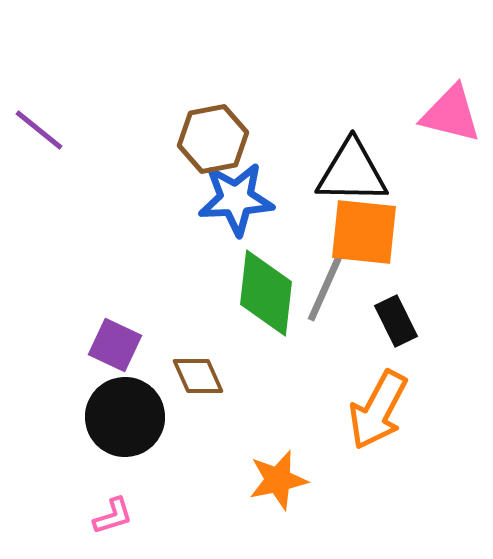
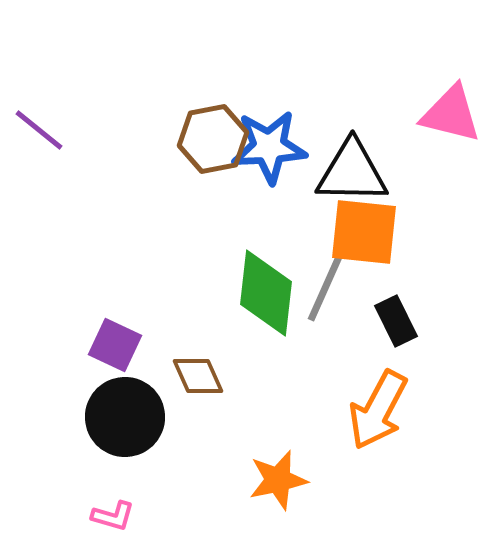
blue star: moved 33 px right, 52 px up
pink L-shape: rotated 33 degrees clockwise
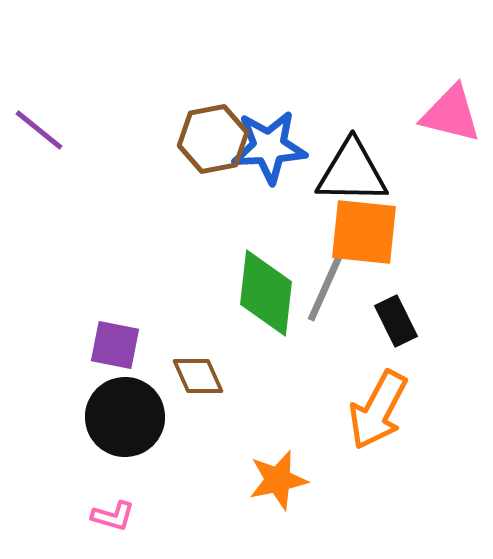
purple square: rotated 14 degrees counterclockwise
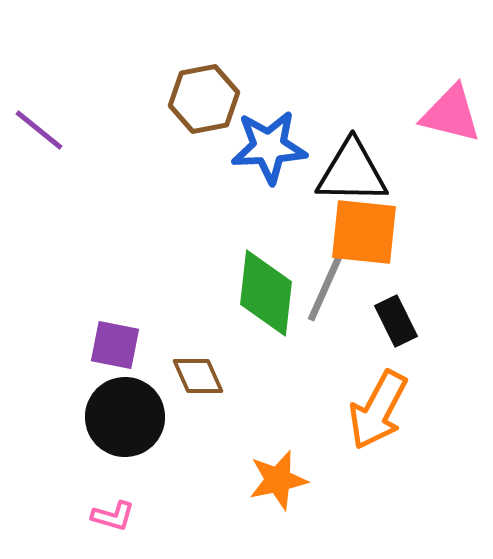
brown hexagon: moved 9 px left, 40 px up
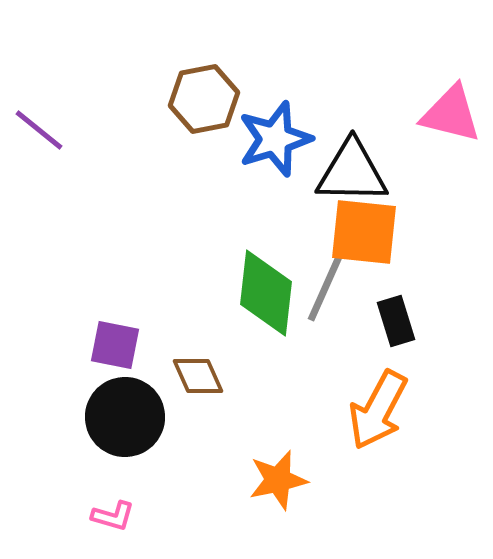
blue star: moved 6 px right, 8 px up; rotated 14 degrees counterclockwise
black rectangle: rotated 9 degrees clockwise
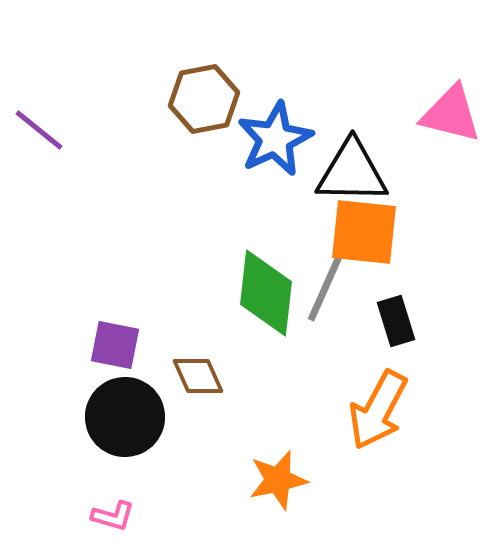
blue star: rotated 8 degrees counterclockwise
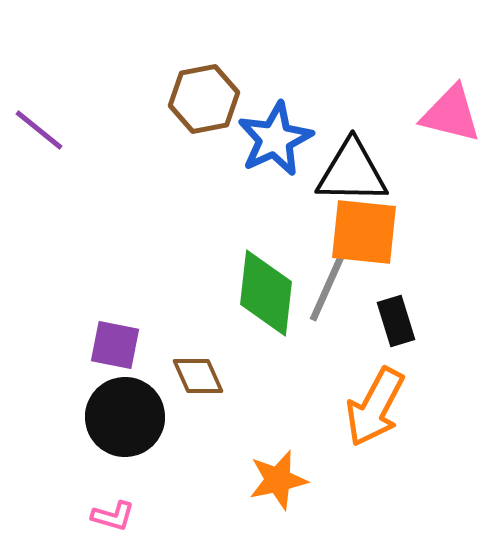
gray line: moved 2 px right
orange arrow: moved 3 px left, 3 px up
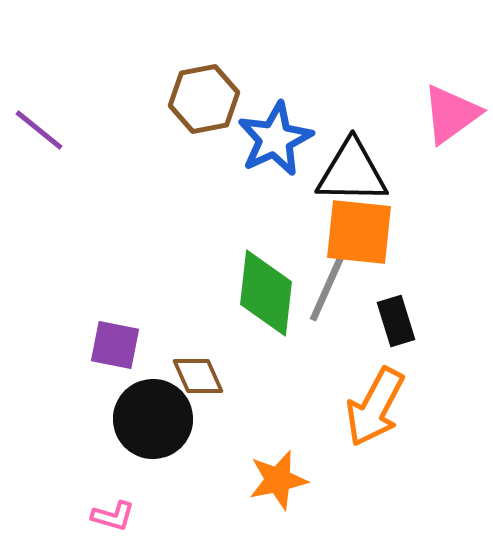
pink triangle: rotated 50 degrees counterclockwise
orange square: moved 5 px left
black circle: moved 28 px right, 2 px down
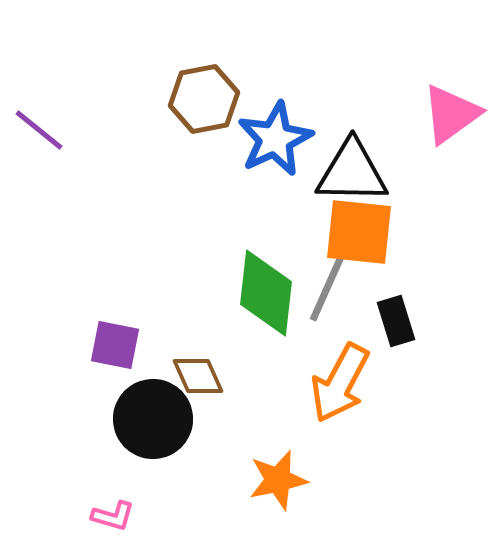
orange arrow: moved 35 px left, 24 px up
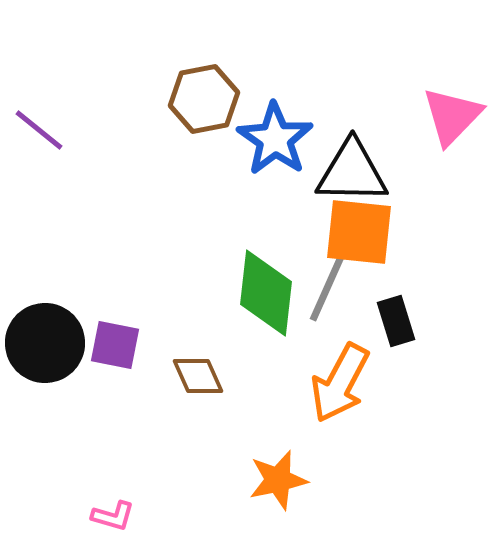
pink triangle: moved 1 px right, 2 px down; rotated 10 degrees counterclockwise
blue star: rotated 12 degrees counterclockwise
black circle: moved 108 px left, 76 px up
